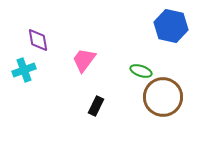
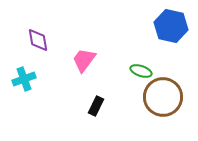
cyan cross: moved 9 px down
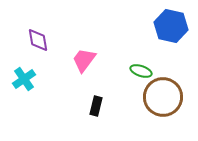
cyan cross: rotated 15 degrees counterclockwise
black rectangle: rotated 12 degrees counterclockwise
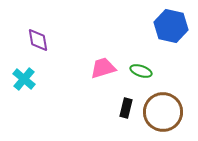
pink trapezoid: moved 19 px right, 8 px down; rotated 36 degrees clockwise
cyan cross: rotated 15 degrees counterclockwise
brown circle: moved 15 px down
black rectangle: moved 30 px right, 2 px down
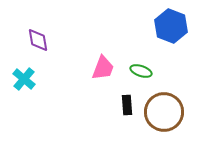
blue hexagon: rotated 8 degrees clockwise
pink trapezoid: rotated 128 degrees clockwise
black rectangle: moved 1 px right, 3 px up; rotated 18 degrees counterclockwise
brown circle: moved 1 px right
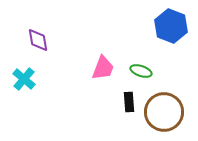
black rectangle: moved 2 px right, 3 px up
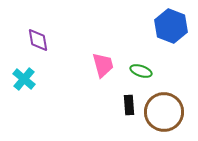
pink trapezoid: moved 3 px up; rotated 36 degrees counterclockwise
black rectangle: moved 3 px down
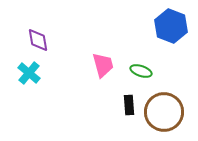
cyan cross: moved 5 px right, 6 px up
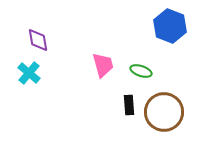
blue hexagon: moved 1 px left
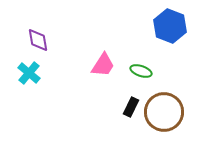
pink trapezoid: rotated 48 degrees clockwise
black rectangle: moved 2 px right, 2 px down; rotated 30 degrees clockwise
